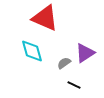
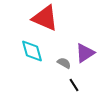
gray semicircle: rotated 64 degrees clockwise
black line: rotated 32 degrees clockwise
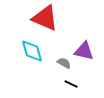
purple triangle: moved 1 px left, 2 px up; rotated 45 degrees clockwise
black line: moved 3 px left, 1 px up; rotated 32 degrees counterclockwise
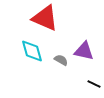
gray semicircle: moved 3 px left, 3 px up
black line: moved 23 px right
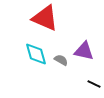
cyan diamond: moved 4 px right, 3 px down
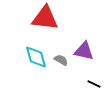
red triangle: rotated 16 degrees counterclockwise
cyan diamond: moved 3 px down
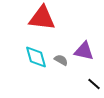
red triangle: moved 3 px left
black line: rotated 16 degrees clockwise
